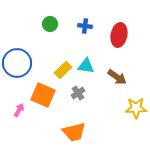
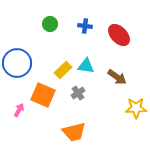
red ellipse: rotated 55 degrees counterclockwise
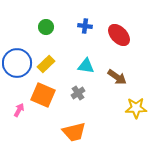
green circle: moved 4 px left, 3 px down
yellow rectangle: moved 17 px left, 6 px up
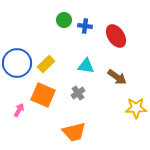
green circle: moved 18 px right, 7 px up
red ellipse: moved 3 px left, 1 px down; rotated 10 degrees clockwise
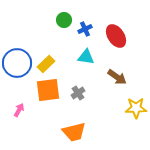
blue cross: moved 3 px down; rotated 32 degrees counterclockwise
cyan triangle: moved 9 px up
orange square: moved 5 px right, 5 px up; rotated 30 degrees counterclockwise
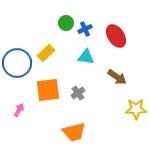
green circle: moved 2 px right, 3 px down
yellow rectangle: moved 11 px up
yellow star: moved 1 px down
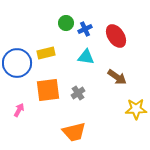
yellow rectangle: rotated 30 degrees clockwise
